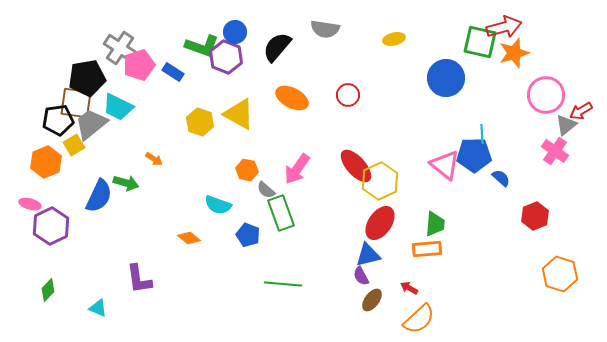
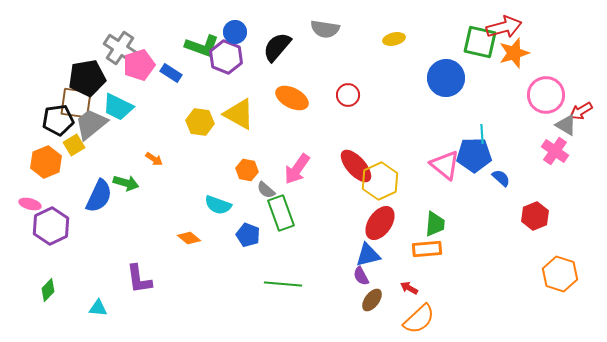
blue rectangle at (173, 72): moved 2 px left, 1 px down
yellow hexagon at (200, 122): rotated 12 degrees counterclockwise
gray triangle at (566, 125): rotated 50 degrees counterclockwise
cyan triangle at (98, 308): rotated 18 degrees counterclockwise
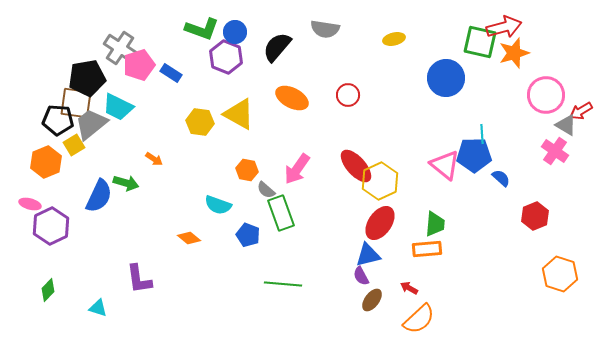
green L-shape at (202, 46): moved 17 px up
black pentagon at (58, 120): rotated 12 degrees clockwise
cyan triangle at (98, 308): rotated 12 degrees clockwise
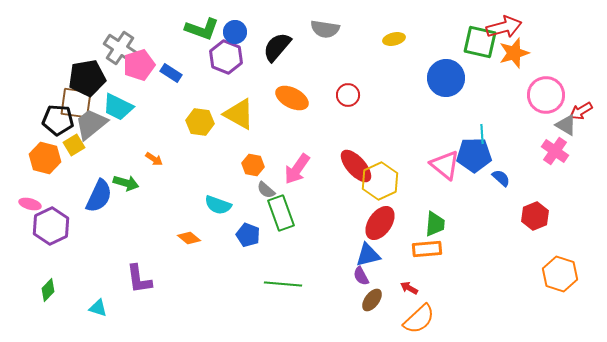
orange hexagon at (46, 162): moved 1 px left, 4 px up; rotated 24 degrees counterclockwise
orange hexagon at (247, 170): moved 6 px right, 5 px up
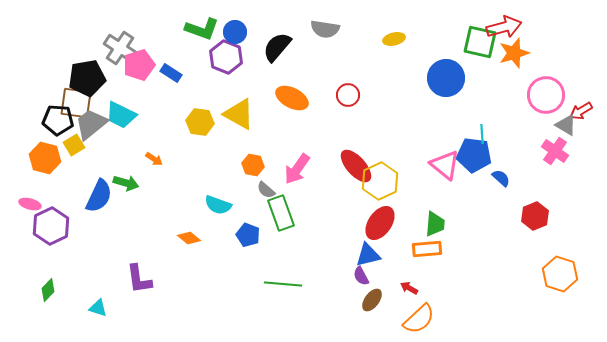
cyan trapezoid at (118, 107): moved 3 px right, 8 px down
blue pentagon at (474, 155): rotated 8 degrees clockwise
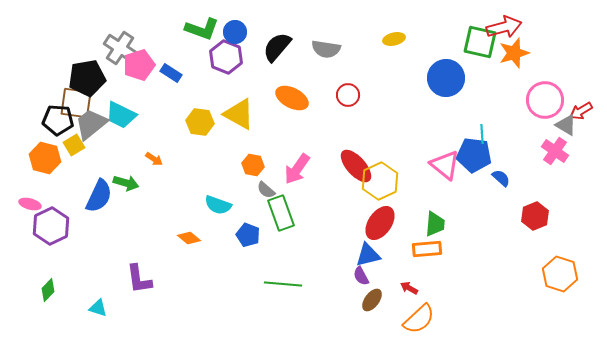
gray semicircle at (325, 29): moved 1 px right, 20 px down
pink circle at (546, 95): moved 1 px left, 5 px down
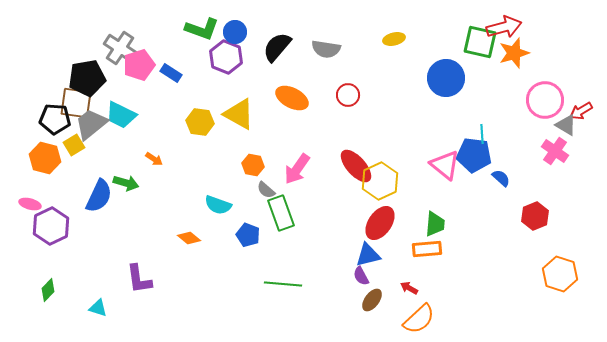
black pentagon at (58, 120): moved 3 px left, 1 px up
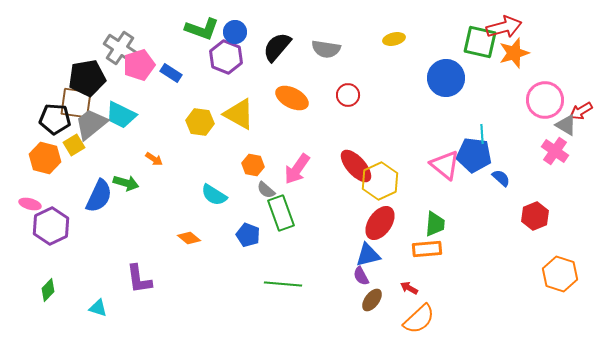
cyan semicircle at (218, 205): moved 4 px left, 10 px up; rotated 12 degrees clockwise
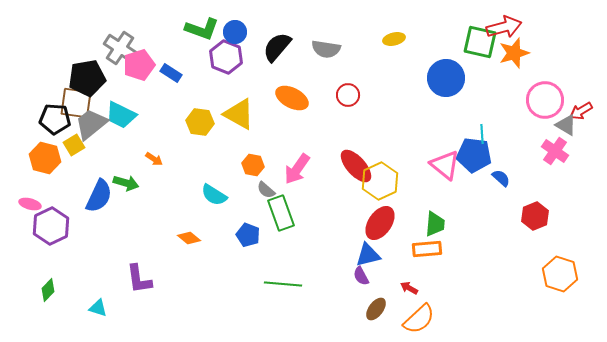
brown ellipse at (372, 300): moved 4 px right, 9 px down
